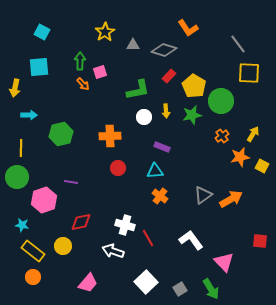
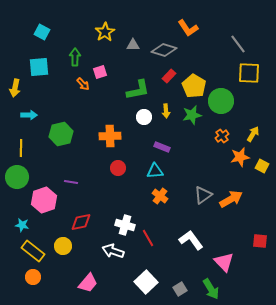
green arrow at (80, 61): moved 5 px left, 4 px up
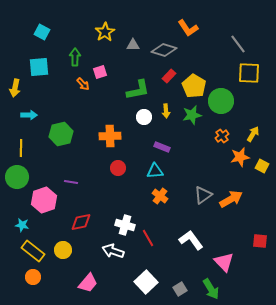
yellow circle at (63, 246): moved 4 px down
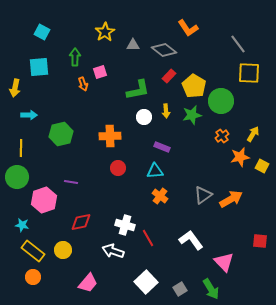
gray diamond at (164, 50): rotated 20 degrees clockwise
orange arrow at (83, 84): rotated 24 degrees clockwise
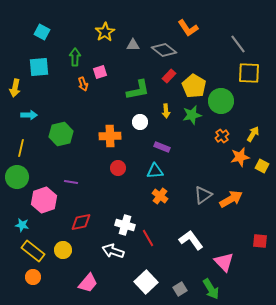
white circle at (144, 117): moved 4 px left, 5 px down
yellow line at (21, 148): rotated 12 degrees clockwise
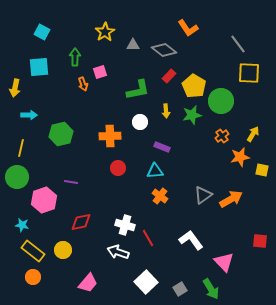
yellow square at (262, 166): moved 4 px down; rotated 16 degrees counterclockwise
white arrow at (113, 251): moved 5 px right, 1 px down
